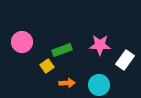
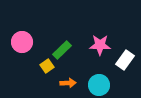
green rectangle: rotated 24 degrees counterclockwise
orange arrow: moved 1 px right
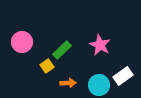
pink star: rotated 25 degrees clockwise
white rectangle: moved 2 px left, 16 px down; rotated 18 degrees clockwise
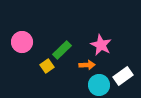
pink star: moved 1 px right
orange arrow: moved 19 px right, 18 px up
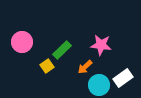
pink star: rotated 20 degrees counterclockwise
orange arrow: moved 2 px left, 2 px down; rotated 140 degrees clockwise
white rectangle: moved 2 px down
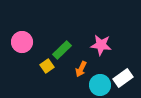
orange arrow: moved 4 px left, 2 px down; rotated 21 degrees counterclockwise
cyan circle: moved 1 px right
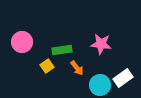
pink star: moved 1 px up
green rectangle: rotated 36 degrees clockwise
orange arrow: moved 4 px left, 1 px up; rotated 63 degrees counterclockwise
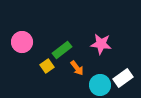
green rectangle: rotated 30 degrees counterclockwise
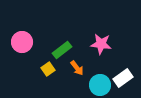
yellow square: moved 1 px right, 3 px down
